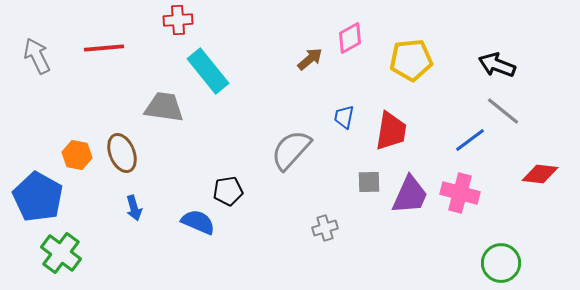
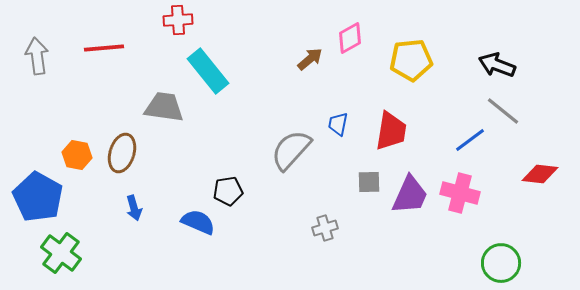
gray arrow: rotated 18 degrees clockwise
blue trapezoid: moved 6 px left, 7 px down
brown ellipse: rotated 39 degrees clockwise
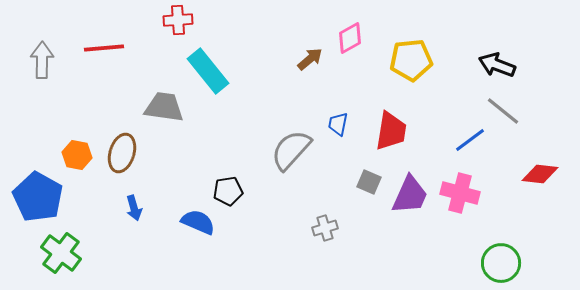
gray arrow: moved 5 px right, 4 px down; rotated 9 degrees clockwise
gray square: rotated 25 degrees clockwise
